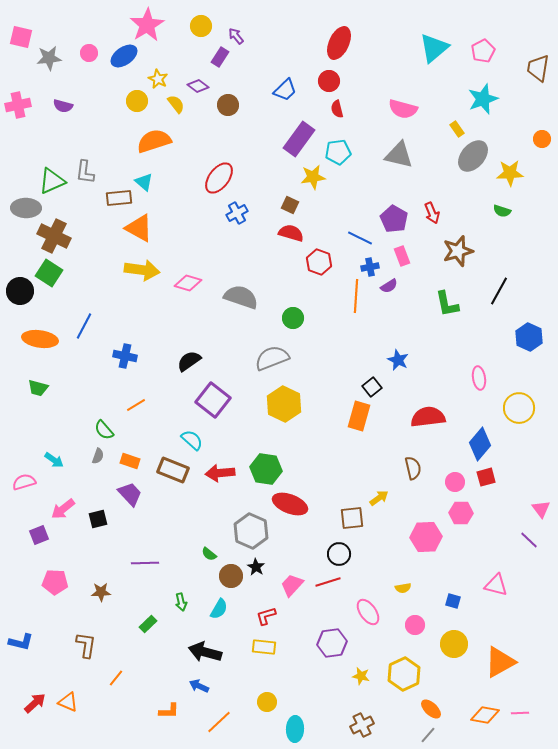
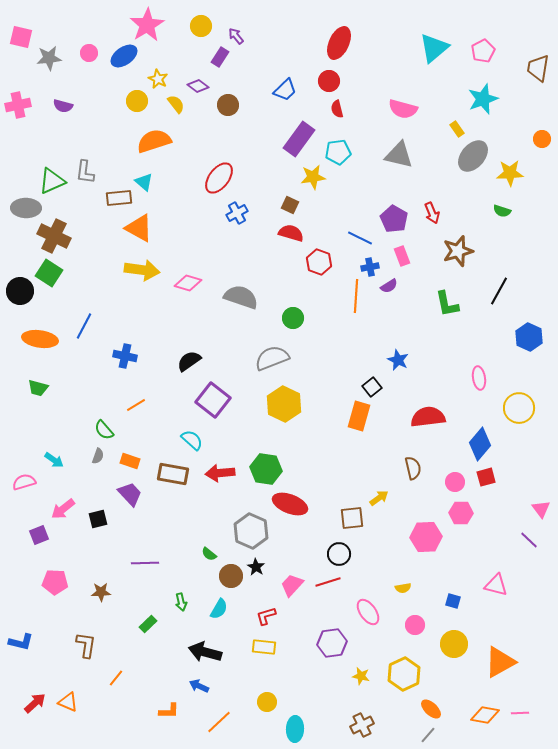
brown rectangle at (173, 470): moved 4 px down; rotated 12 degrees counterclockwise
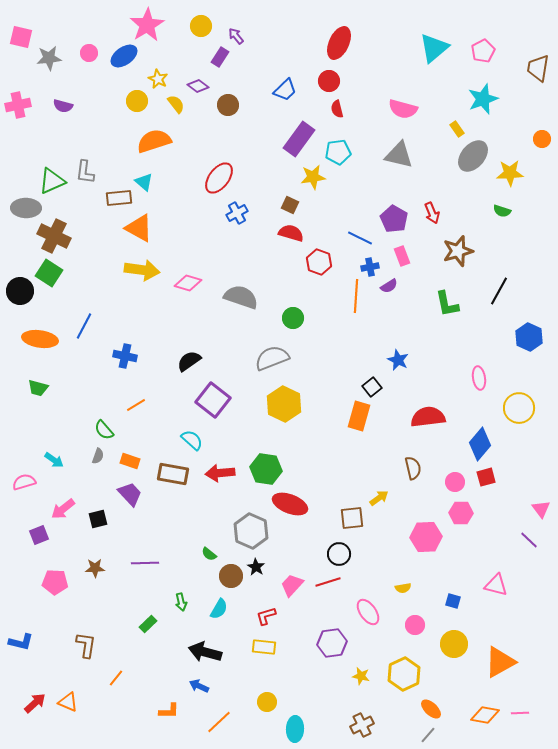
brown star at (101, 592): moved 6 px left, 24 px up
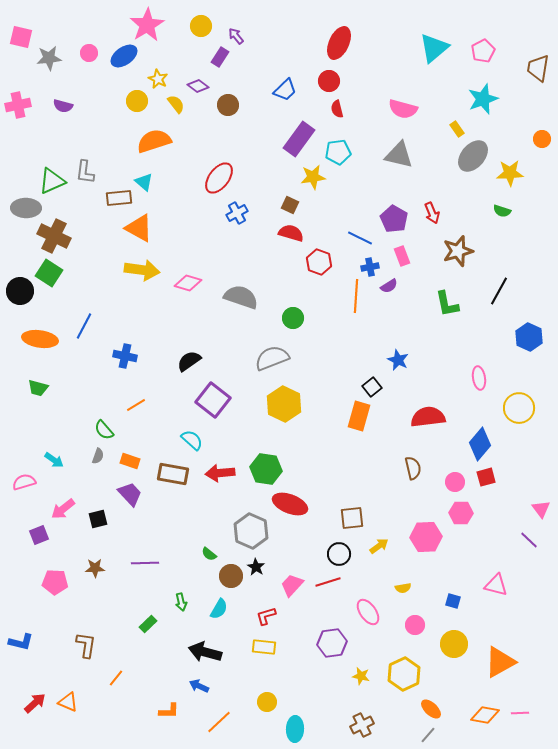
yellow arrow at (379, 498): moved 48 px down
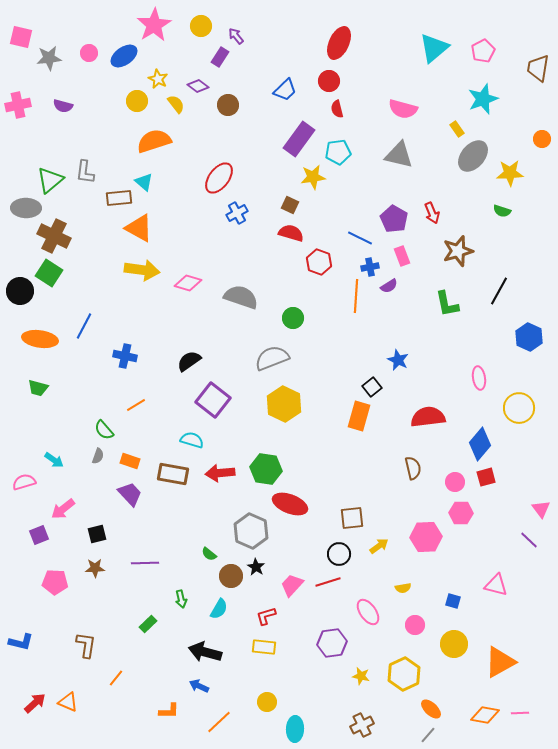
pink star at (147, 25): moved 7 px right
green triangle at (52, 181): moved 2 px left, 1 px up; rotated 16 degrees counterclockwise
cyan semicircle at (192, 440): rotated 25 degrees counterclockwise
black square at (98, 519): moved 1 px left, 15 px down
green arrow at (181, 602): moved 3 px up
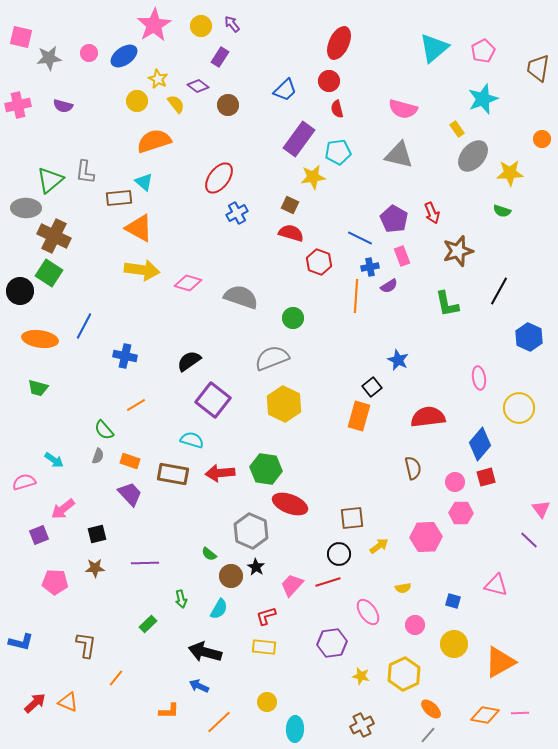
purple arrow at (236, 36): moved 4 px left, 12 px up
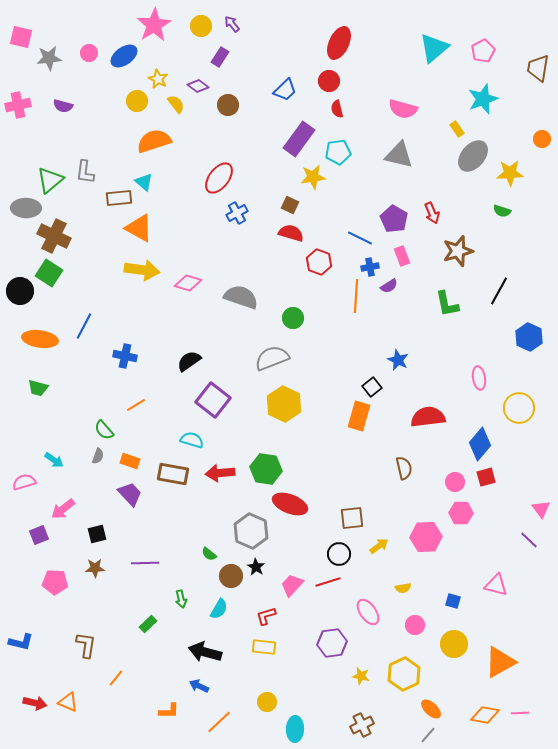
brown semicircle at (413, 468): moved 9 px left
red arrow at (35, 703): rotated 55 degrees clockwise
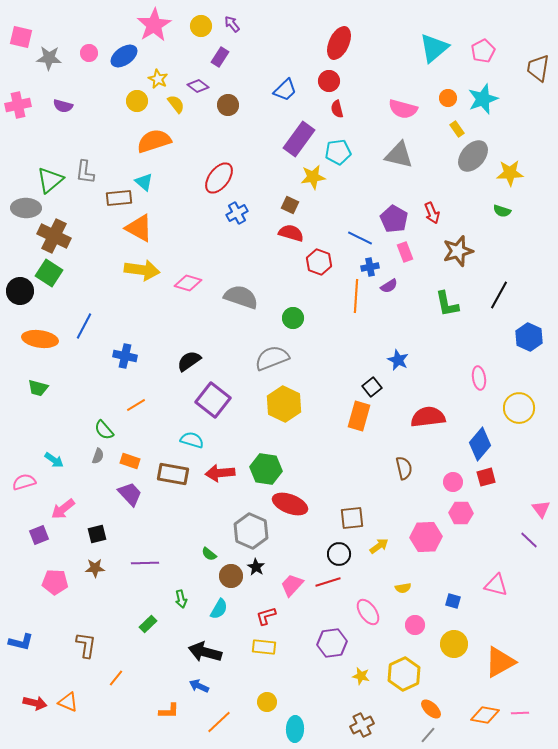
gray star at (49, 58): rotated 10 degrees clockwise
orange circle at (542, 139): moved 94 px left, 41 px up
pink rectangle at (402, 256): moved 3 px right, 4 px up
black line at (499, 291): moved 4 px down
pink circle at (455, 482): moved 2 px left
